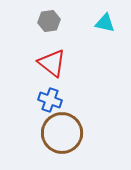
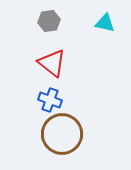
brown circle: moved 1 px down
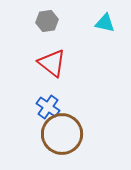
gray hexagon: moved 2 px left
blue cross: moved 2 px left, 7 px down; rotated 15 degrees clockwise
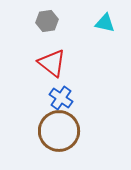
blue cross: moved 13 px right, 9 px up
brown circle: moved 3 px left, 3 px up
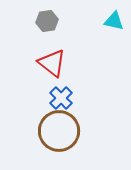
cyan triangle: moved 9 px right, 2 px up
blue cross: rotated 10 degrees clockwise
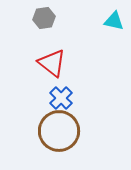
gray hexagon: moved 3 px left, 3 px up
